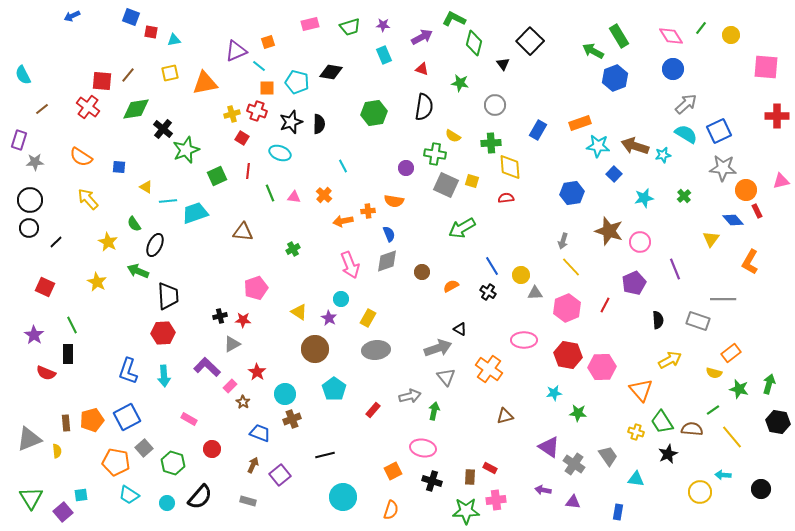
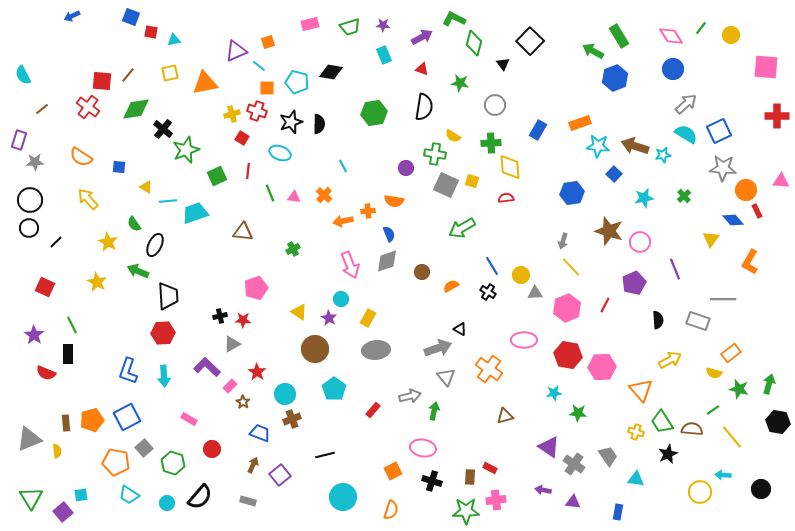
pink triangle at (781, 181): rotated 18 degrees clockwise
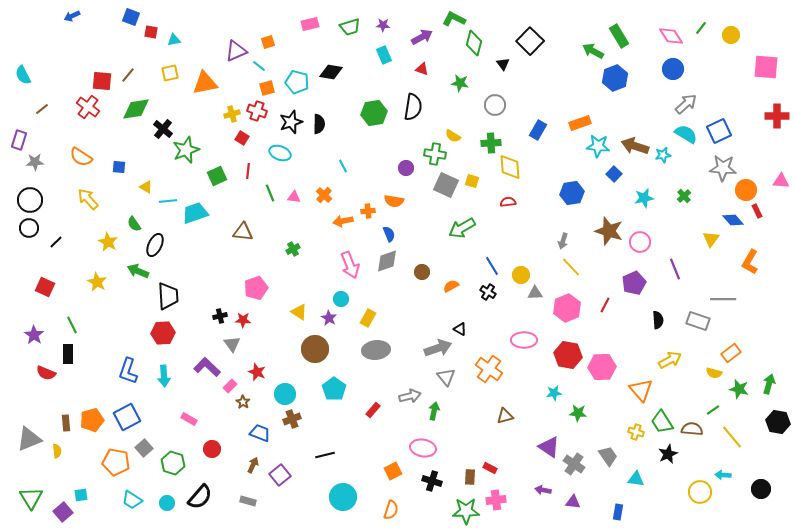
orange square at (267, 88): rotated 14 degrees counterclockwise
black semicircle at (424, 107): moved 11 px left
red semicircle at (506, 198): moved 2 px right, 4 px down
gray triangle at (232, 344): rotated 36 degrees counterclockwise
red star at (257, 372): rotated 12 degrees counterclockwise
cyan trapezoid at (129, 495): moved 3 px right, 5 px down
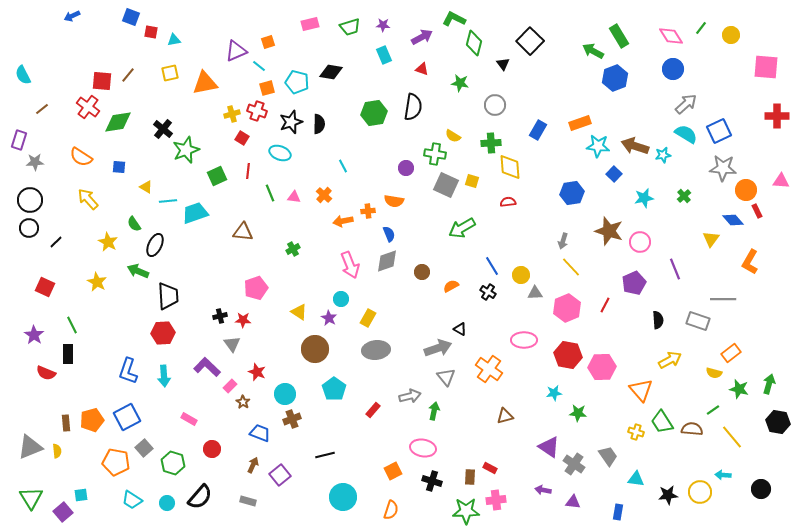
green diamond at (136, 109): moved 18 px left, 13 px down
gray triangle at (29, 439): moved 1 px right, 8 px down
black star at (668, 454): moved 41 px down; rotated 18 degrees clockwise
